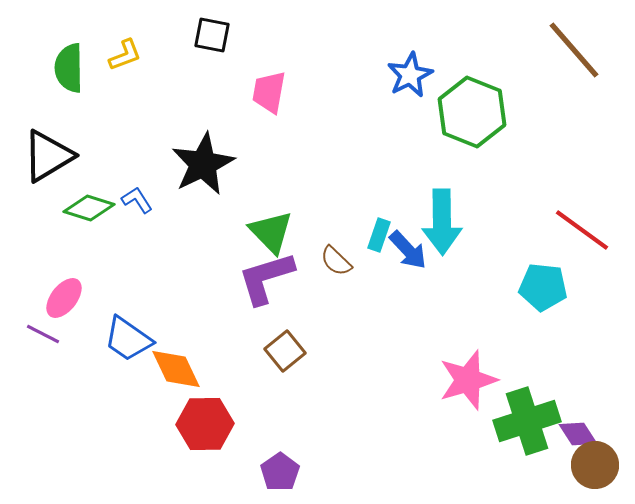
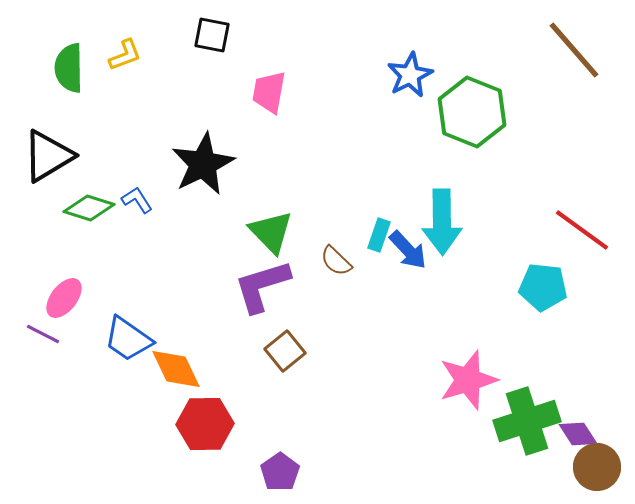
purple L-shape: moved 4 px left, 8 px down
brown circle: moved 2 px right, 2 px down
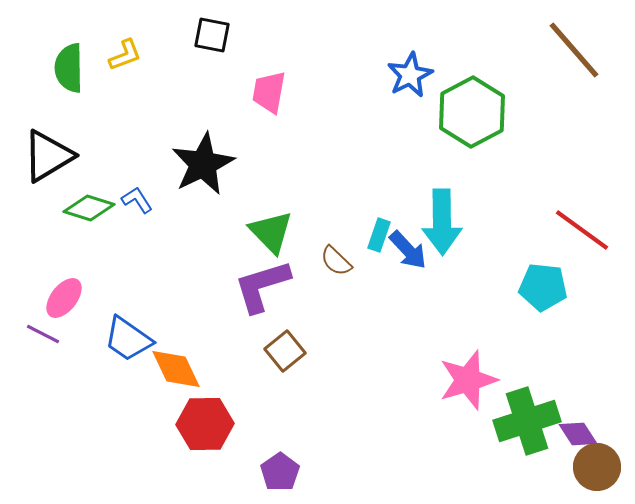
green hexagon: rotated 10 degrees clockwise
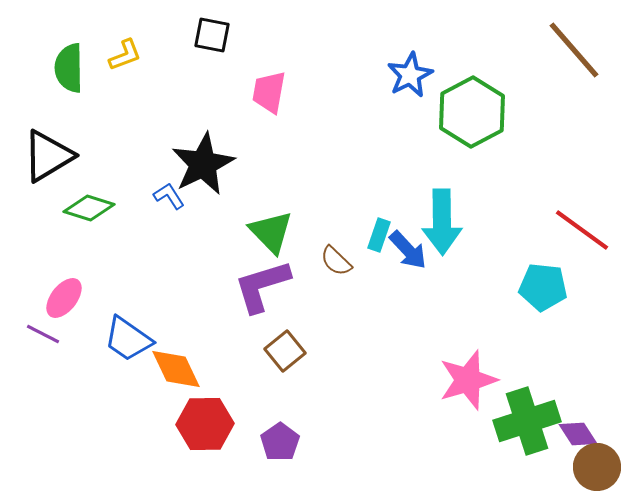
blue L-shape: moved 32 px right, 4 px up
purple pentagon: moved 30 px up
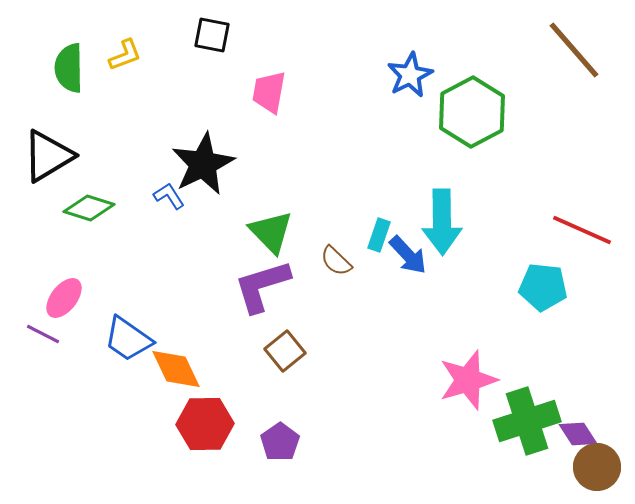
red line: rotated 12 degrees counterclockwise
blue arrow: moved 5 px down
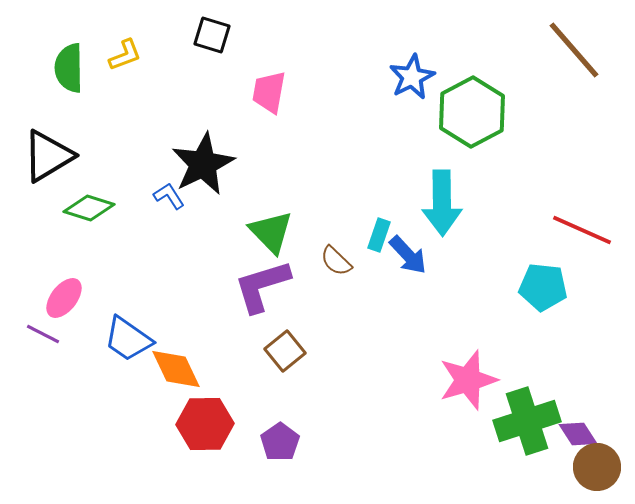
black square: rotated 6 degrees clockwise
blue star: moved 2 px right, 2 px down
cyan arrow: moved 19 px up
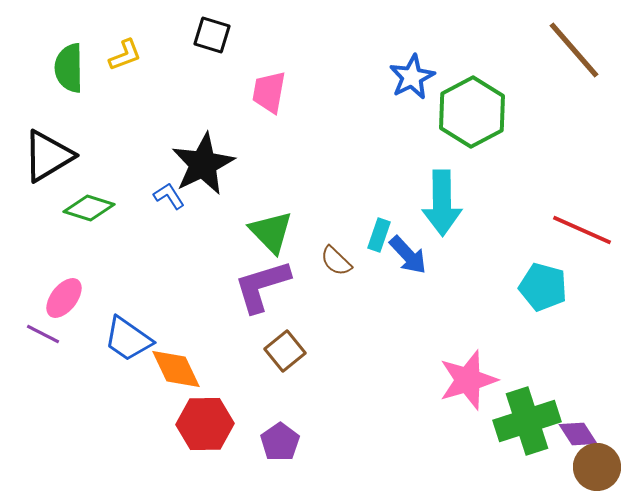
cyan pentagon: rotated 9 degrees clockwise
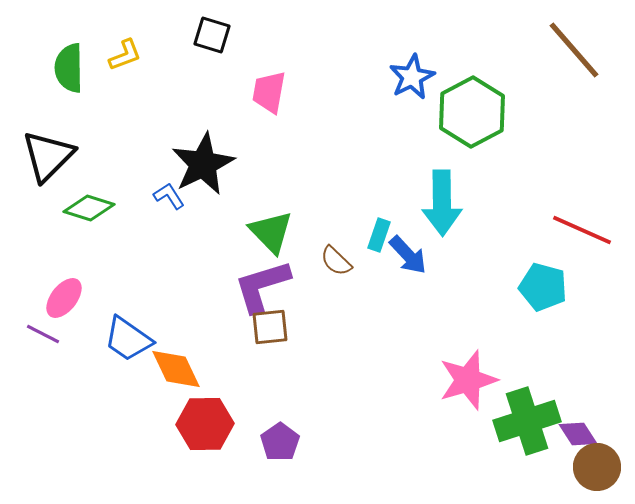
black triangle: rotated 14 degrees counterclockwise
brown square: moved 15 px left, 24 px up; rotated 33 degrees clockwise
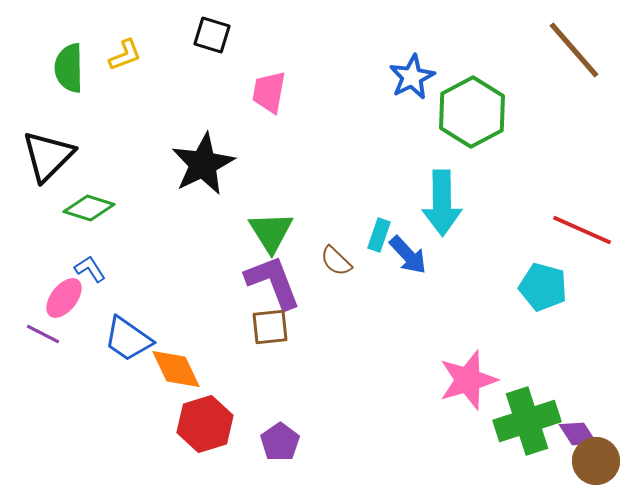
blue L-shape: moved 79 px left, 73 px down
green triangle: rotated 12 degrees clockwise
purple L-shape: moved 11 px right, 4 px up; rotated 86 degrees clockwise
red hexagon: rotated 16 degrees counterclockwise
brown circle: moved 1 px left, 6 px up
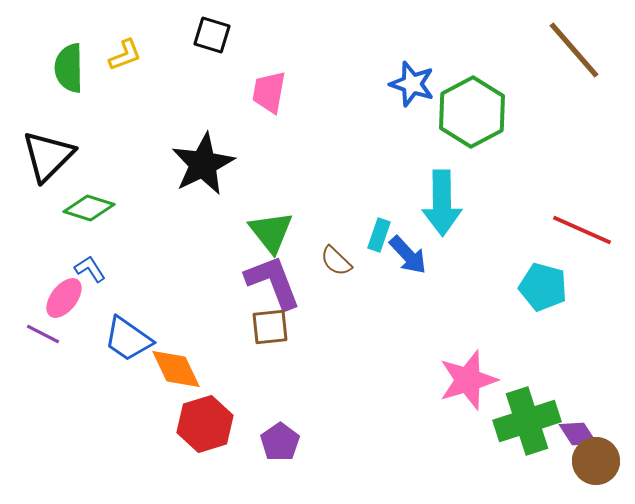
blue star: moved 7 px down; rotated 27 degrees counterclockwise
green triangle: rotated 6 degrees counterclockwise
